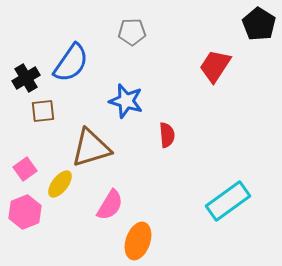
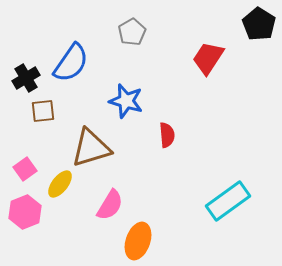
gray pentagon: rotated 28 degrees counterclockwise
red trapezoid: moved 7 px left, 8 px up
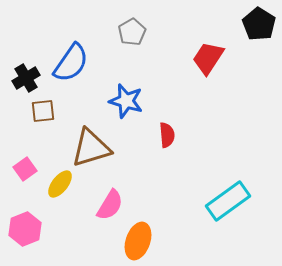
pink hexagon: moved 17 px down
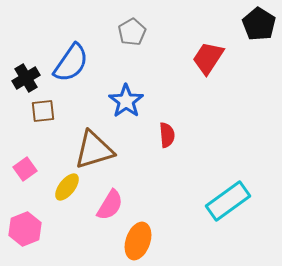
blue star: rotated 20 degrees clockwise
brown triangle: moved 3 px right, 2 px down
yellow ellipse: moved 7 px right, 3 px down
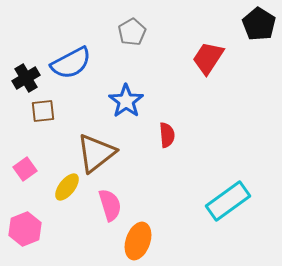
blue semicircle: rotated 27 degrees clockwise
brown triangle: moved 2 px right, 3 px down; rotated 21 degrees counterclockwise
pink semicircle: rotated 48 degrees counterclockwise
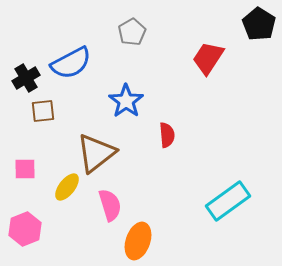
pink square: rotated 35 degrees clockwise
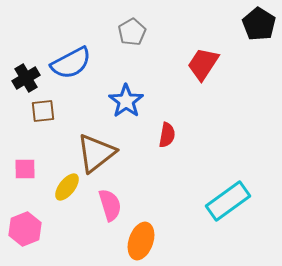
red trapezoid: moved 5 px left, 6 px down
red semicircle: rotated 15 degrees clockwise
orange ellipse: moved 3 px right
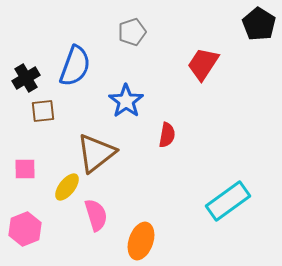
gray pentagon: rotated 12 degrees clockwise
blue semicircle: moved 4 px right, 3 px down; rotated 42 degrees counterclockwise
pink semicircle: moved 14 px left, 10 px down
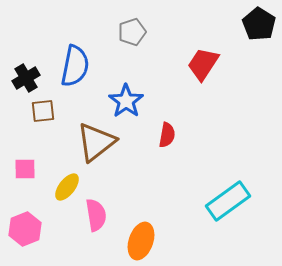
blue semicircle: rotated 9 degrees counterclockwise
brown triangle: moved 11 px up
pink semicircle: rotated 8 degrees clockwise
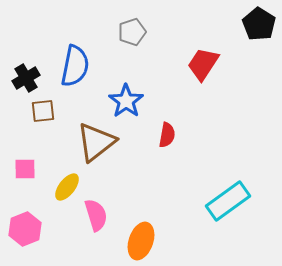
pink semicircle: rotated 8 degrees counterclockwise
